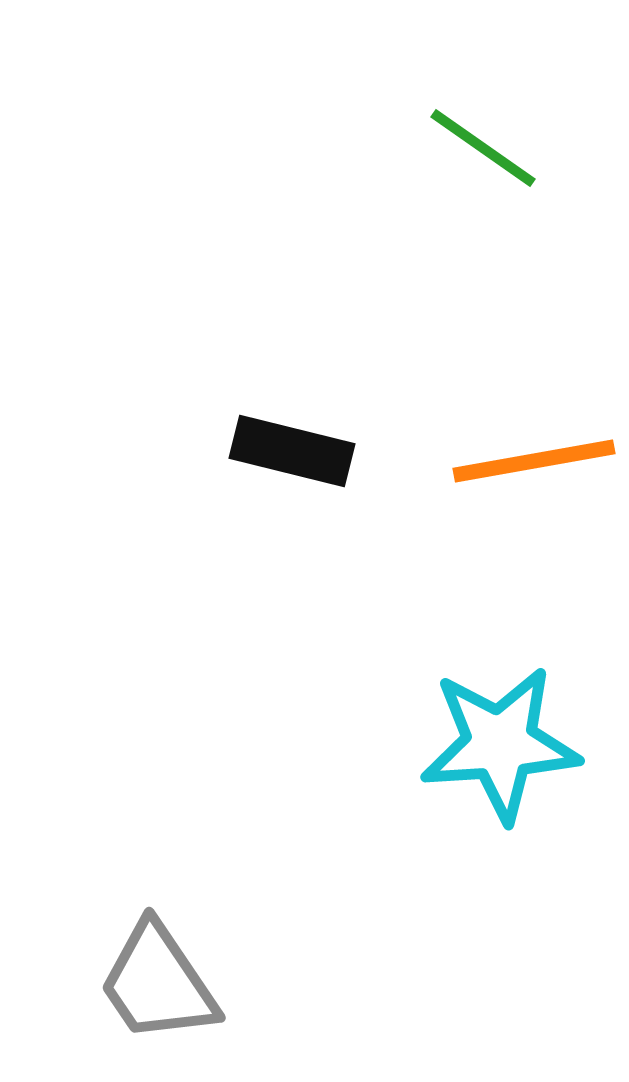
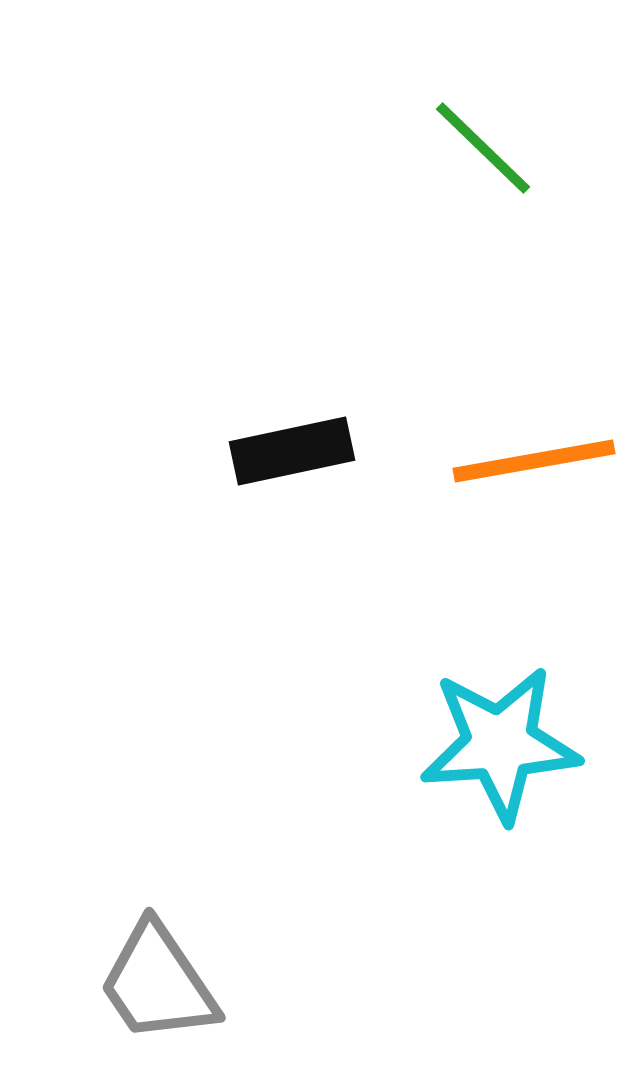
green line: rotated 9 degrees clockwise
black rectangle: rotated 26 degrees counterclockwise
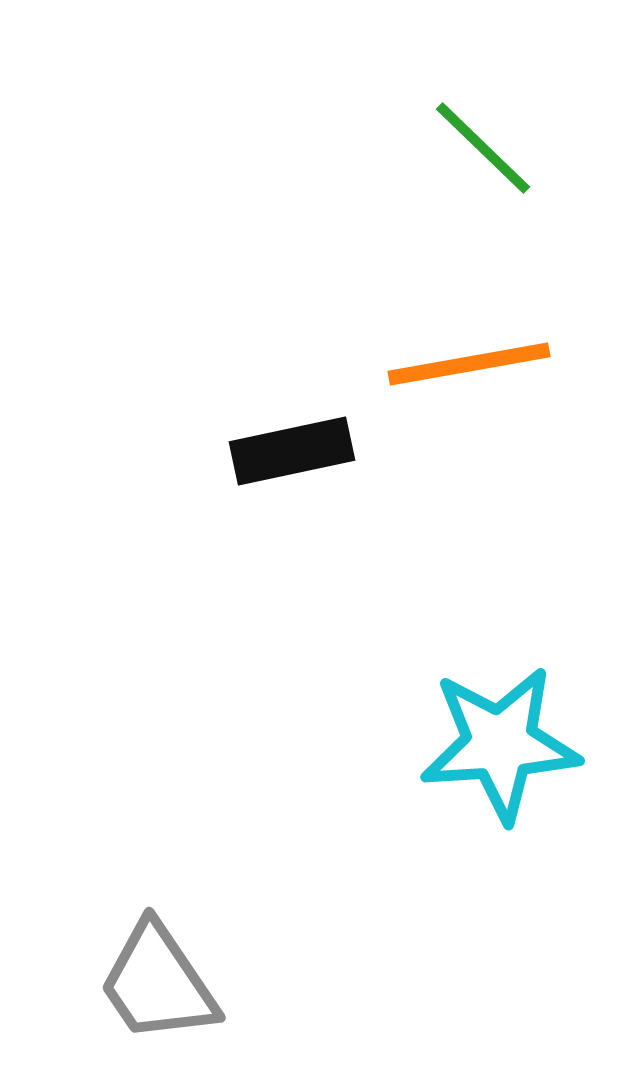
orange line: moved 65 px left, 97 px up
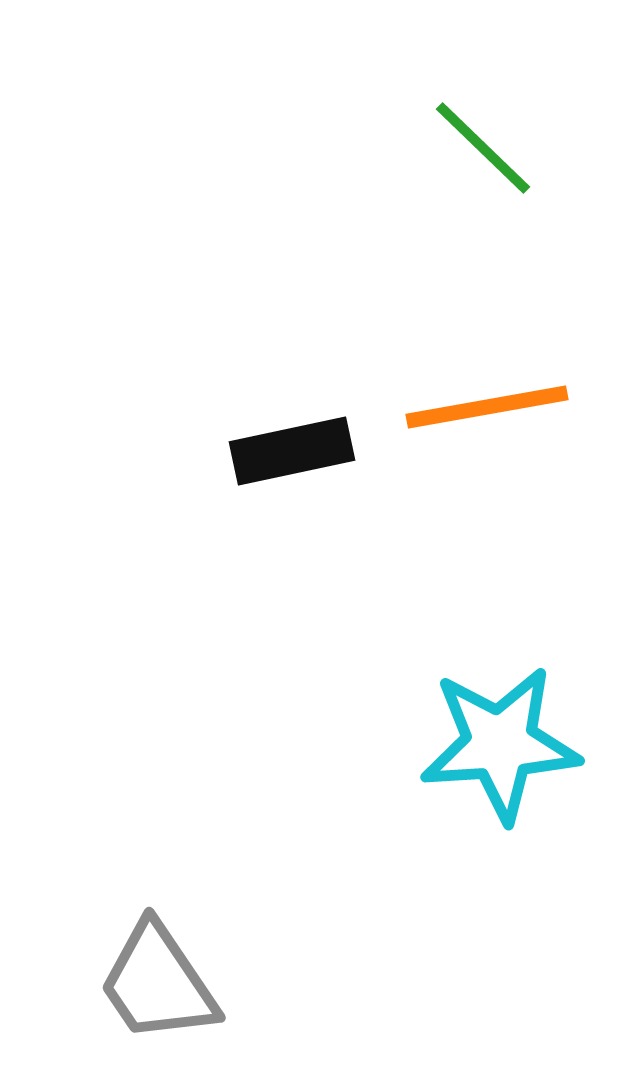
orange line: moved 18 px right, 43 px down
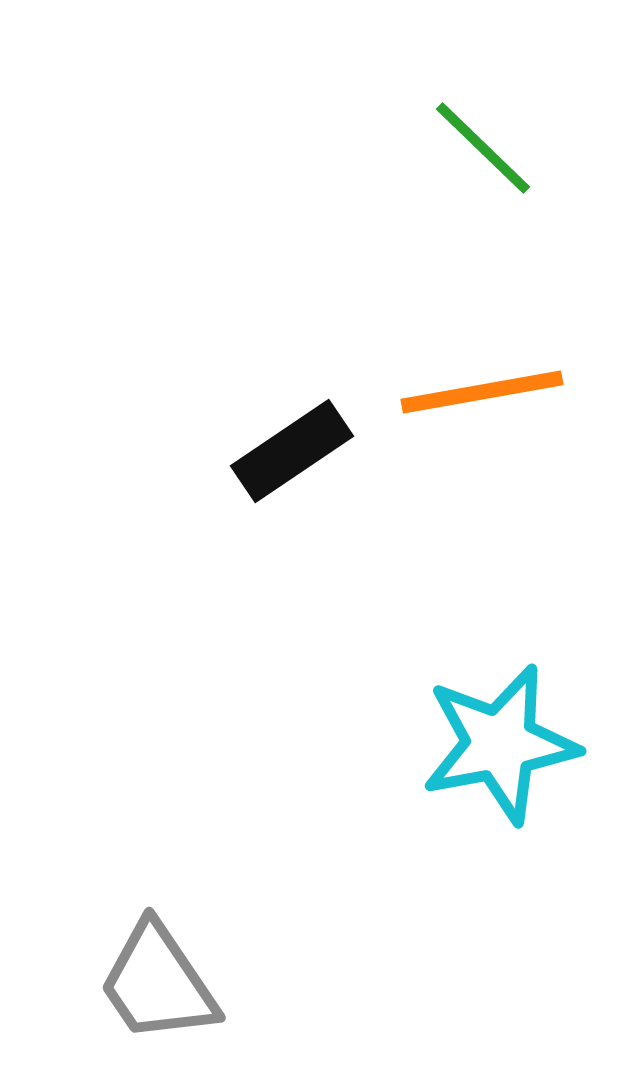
orange line: moved 5 px left, 15 px up
black rectangle: rotated 22 degrees counterclockwise
cyan star: rotated 7 degrees counterclockwise
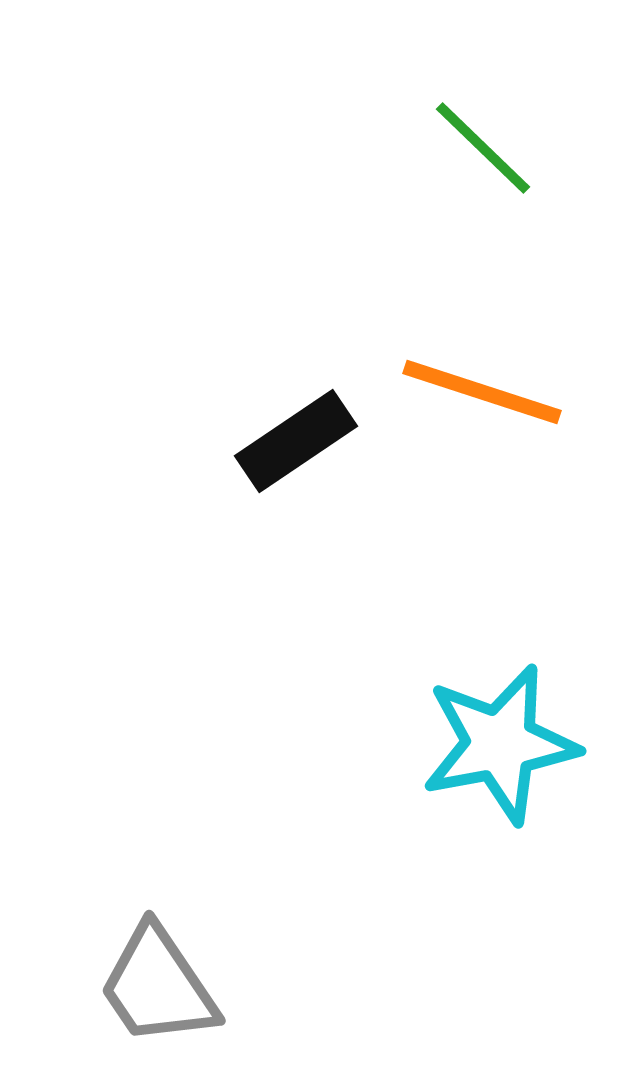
orange line: rotated 28 degrees clockwise
black rectangle: moved 4 px right, 10 px up
gray trapezoid: moved 3 px down
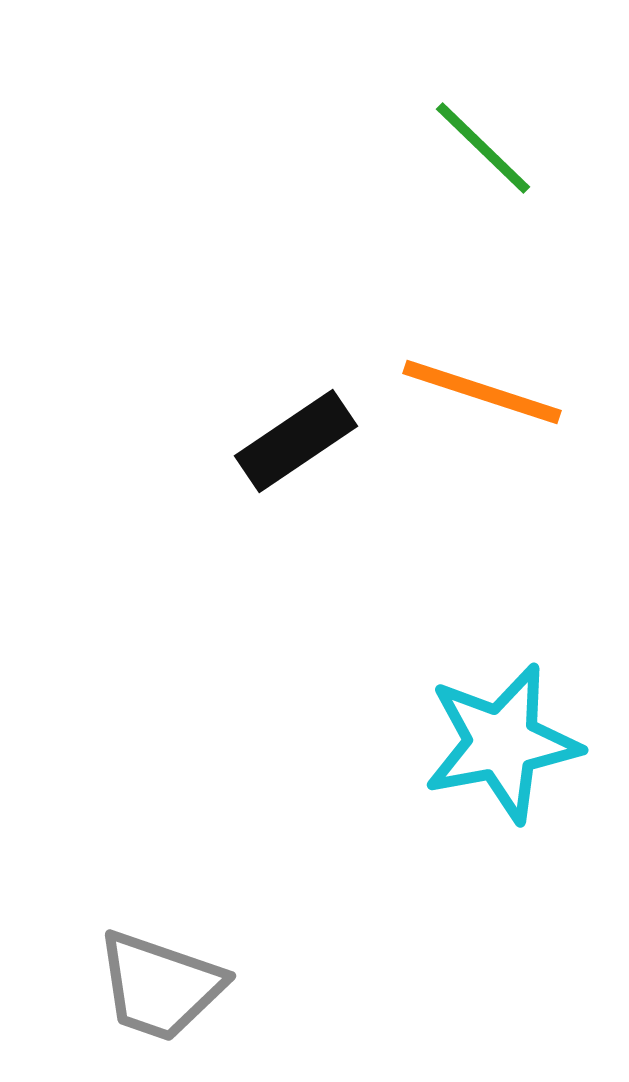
cyan star: moved 2 px right, 1 px up
gray trapezoid: moved 2 px right; rotated 37 degrees counterclockwise
